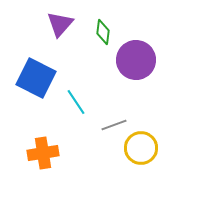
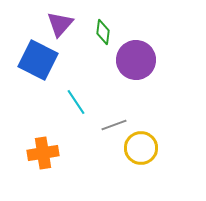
blue square: moved 2 px right, 18 px up
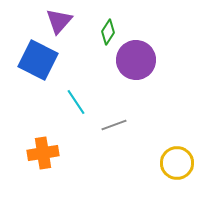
purple triangle: moved 1 px left, 3 px up
green diamond: moved 5 px right; rotated 25 degrees clockwise
yellow circle: moved 36 px right, 15 px down
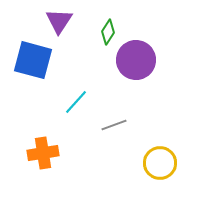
purple triangle: rotated 8 degrees counterclockwise
blue square: moved 5 px left; rotated 12 degrees counterclockwise
cyan line: rotated 76 degrees clockwise
yellow circle: moved 17 px left
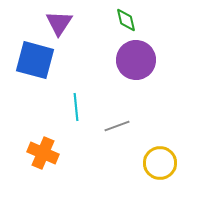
purple triangle: moved 2 px down
green diamond: moved 18 px right, 12 px up; rotated 45 degrees counterclockwise
blue square: moved 2 px right
cyan line: moved 5 px down; rotated 48 degrees counterclockwise
gray line: moved 3 px right, 1 px down
orange cross: rotated 32 degrees clockwise
